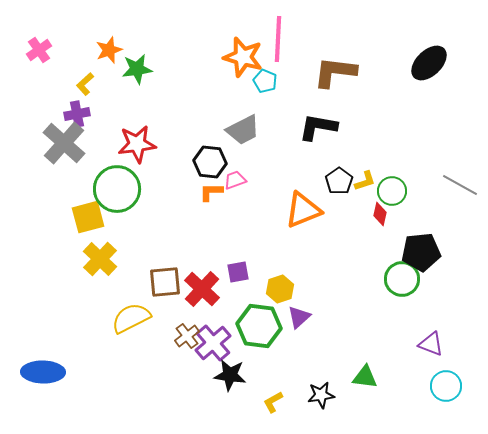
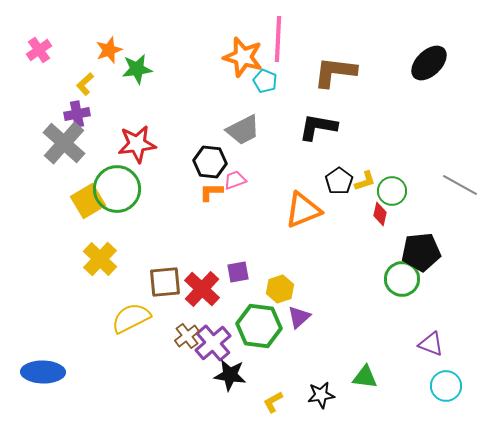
yellow square at (88, 217): moved 16 px up; rotated 16 degrees counterclockwise
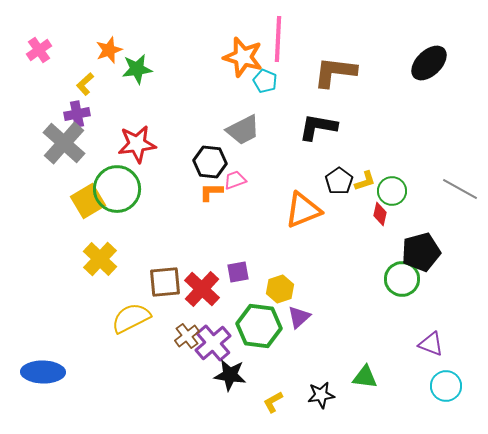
gray line at (460, 185): moved 4 px down
black pentagon at (421, 252): rotated 9 degrees counterclockwise
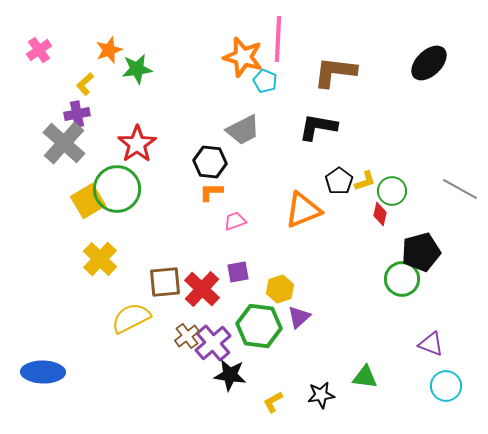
red star at (137, 144): rotated 27 degrees counterclockwise
pink trapezoid at (235, 180): moved 41 px down
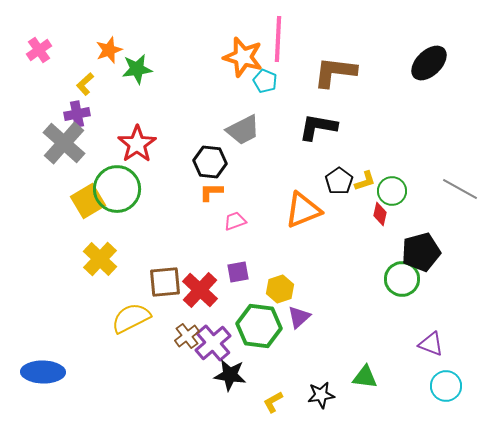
red cross at (202, 289): moved 2 px left, 1 px down
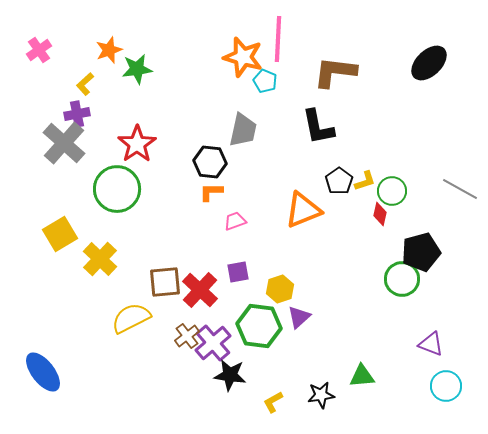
black L-shape at (318, 127): rotated 111 degrees counterclockwise
gray trapezoid at (243, 130): rotated 51 degrees counterclockwise
yellow square at (88, 201): moved 28 px left, 33 px down
blue ellipse at (43, 372): rotated 51 degrees clockwise
green triangle at (365, 377): moved 3 px left, 1 px up; rotated 12 degrees counterclockwise
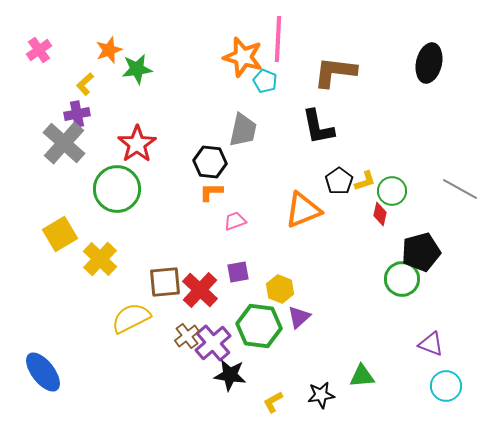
black ellipse at (429, 63): rotated 33 degrees counterclockwise
yellow hexagon at (280, 289): rotated 20 degrees counterclockwise
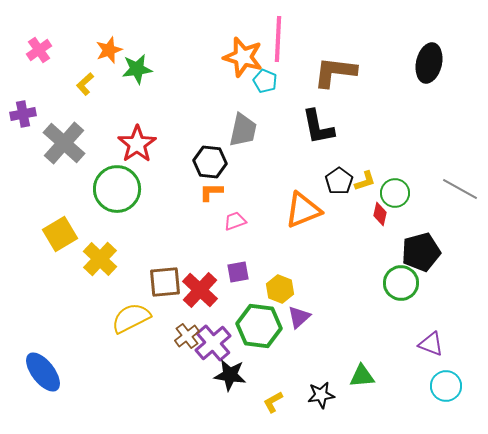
purple cross at (77, 114): moved 54 px left
green circle at (392, 191): moved 3 px right, 2 px down
green circle at (402, 279): moved 1 px left, 4 px down
